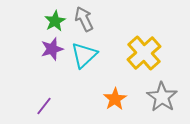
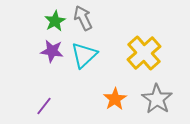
gray arrow: moved 1 px left, 1 px up
purple star: moved 2 px down; rotated 25 degrees clockwise
gray star: moved 5 px left, 2 px down
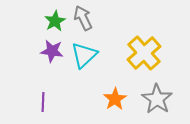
purple line: moved 1 px left, 4 px up; rotated 36 degrees counterclockwise
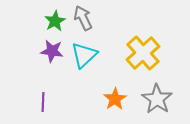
yellow cross: moved 1 px left
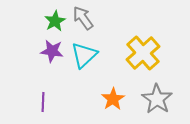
gray arrow: rotated 10 degrees counterclockwise
orange star: moved 2 px left
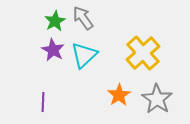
purple star: moved 1 px right, 1 px up; rotated 20 degrees clockwise
orange star: moved 6 px right, 4 px up
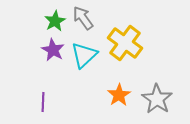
yellow cross: moved 18 px left, 10 px up; rotated 12 degrees counterclockwise
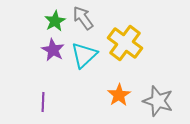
gray star: moved 1 px right, 2 px down; rotated 16 degrees counterclockwise
